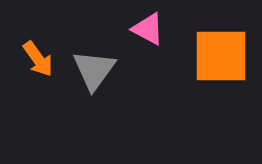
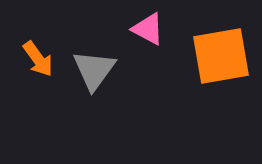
orange square: rotated 10 degrees counterclockwise
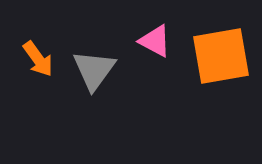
pink triangle: moved 7 px right, 12 px down
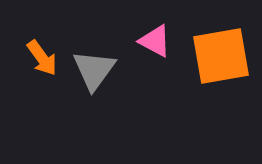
orange arrow: moved 4 px right, 1 px up
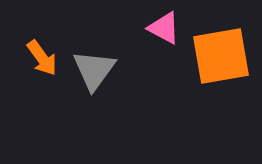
pink triangle: moved 9 px right, 13 px up
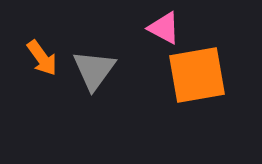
orange square: moved 24 px left, 19 px down
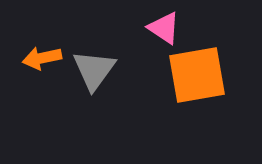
pink triangle: rotated 6 degrees clockwise
orange arrow: rotated 114 degrees clockwise
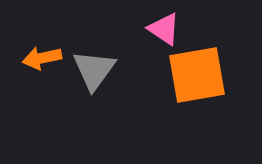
pink triangle: moved 1 px down
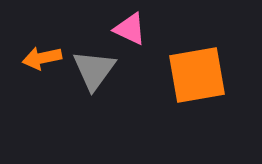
pink triangle: moved 34 px left; rotated 9 degrees counterclockwise
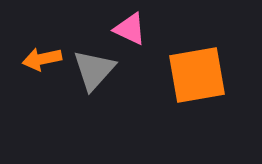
orange arrow: moved 1 px down
gray triangle: rotated 6 degrees clockwise
